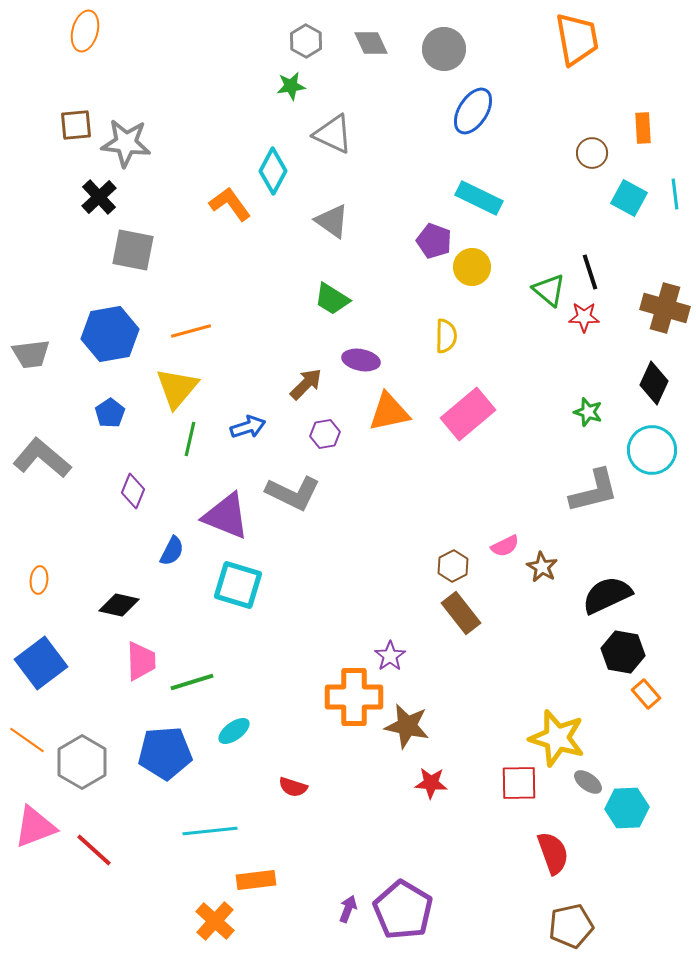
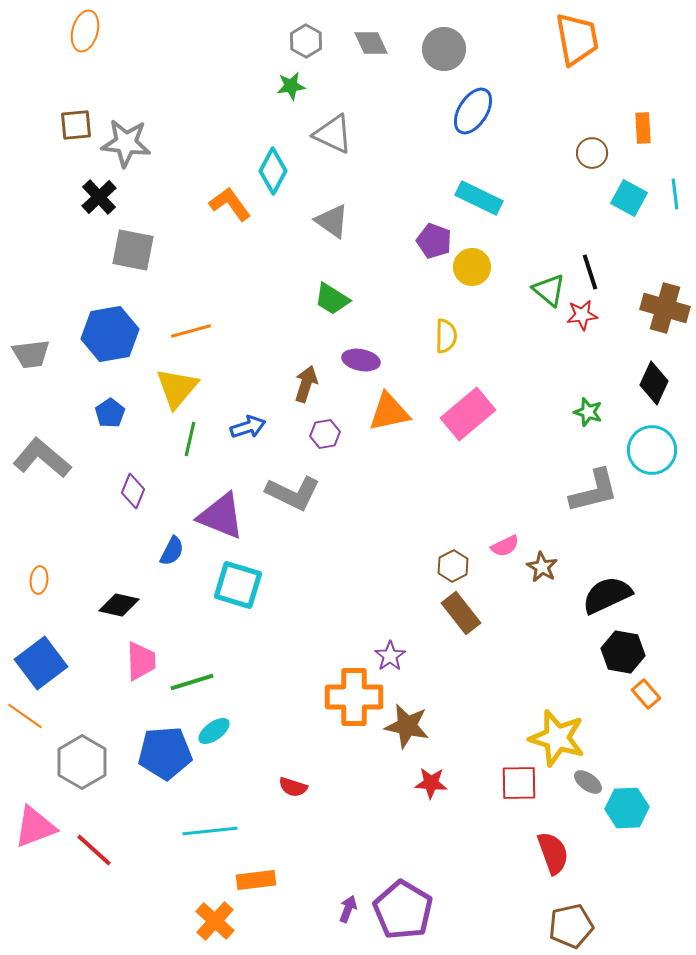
red star at (584, 317): moved 2 px left, 2 px up; rotated 8 degrees counterclockwise
brown arrow at (306, 384): rotated 27 degrees counterclockwise
purple triangle at (226, 516): moved 5 px left
cyan ellipse at (234, 731): moved 20 px left
orange line at (27, 740): moved 2 px left, 24 px up
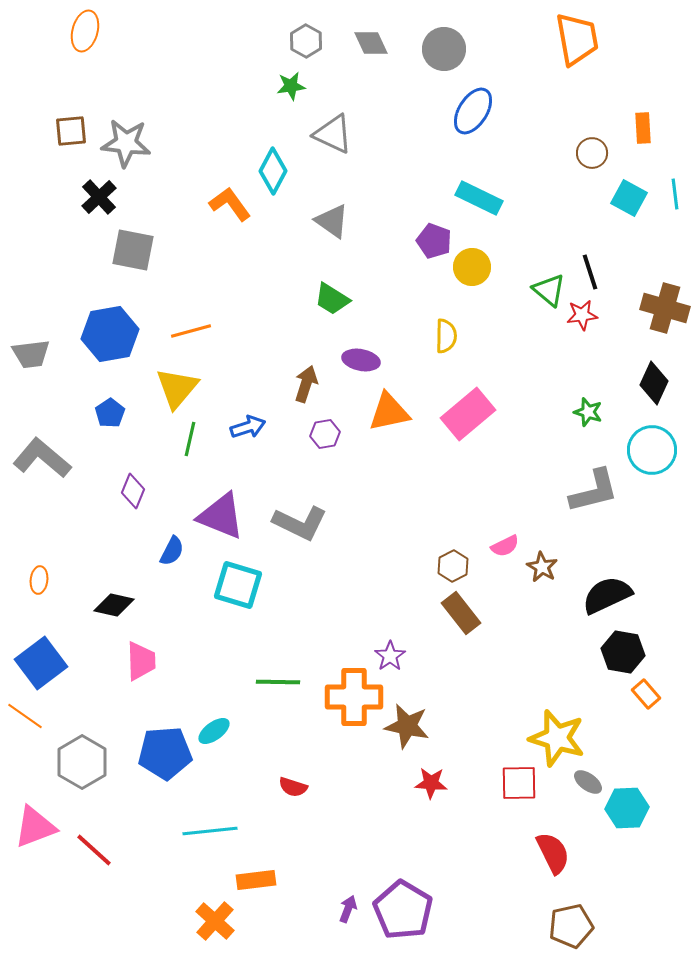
brown square at (76, 125): moved 5 px left, 6 px down
gray L-shape at (293, 493): moved 7 px right, 30 px down
black diamond at (119, 605): moved 5 px left
green line at (192, 682): moved 86 px right; rotated 18 degrees clockwise
red semicircle at (553, 853): rotated 6 degrees counterclockwise
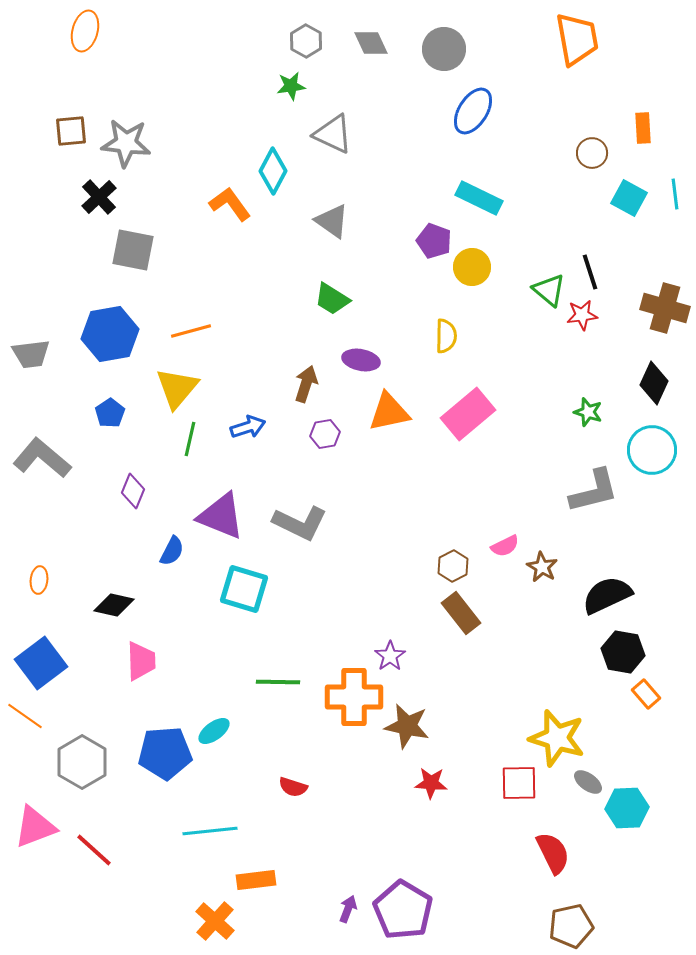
cyan square at (238, 585): moved 6 px right, 4 px down
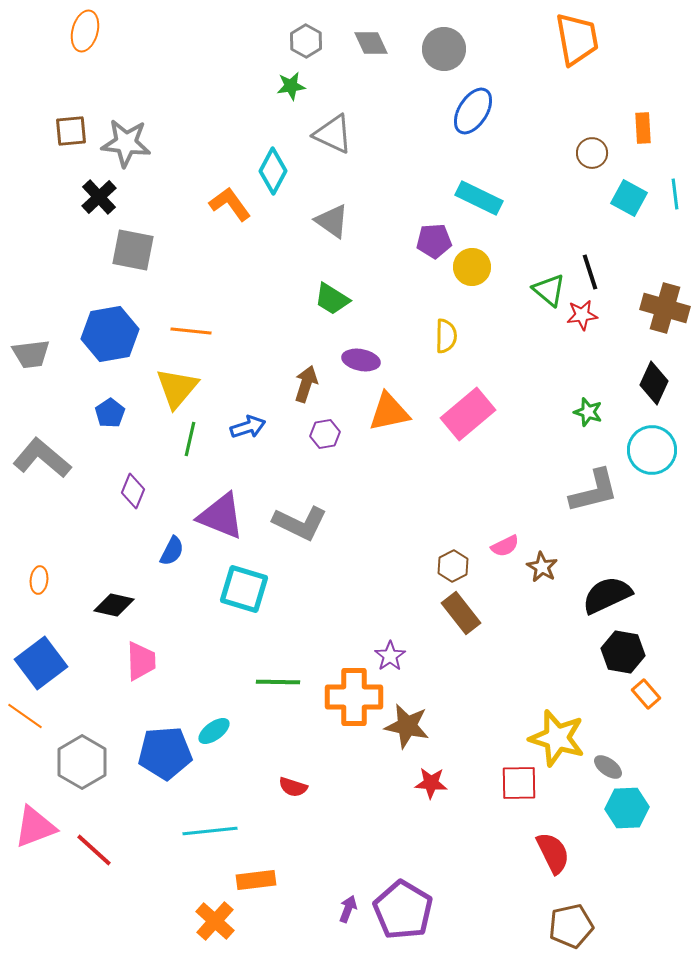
purple pentagon at (434, 241): rotated 24 degrees counterclockwise
orange line at (191, 331): rotated 21 degrees clockwise
gray ellipse at (588, 782): moved 20 px right, 15 px up
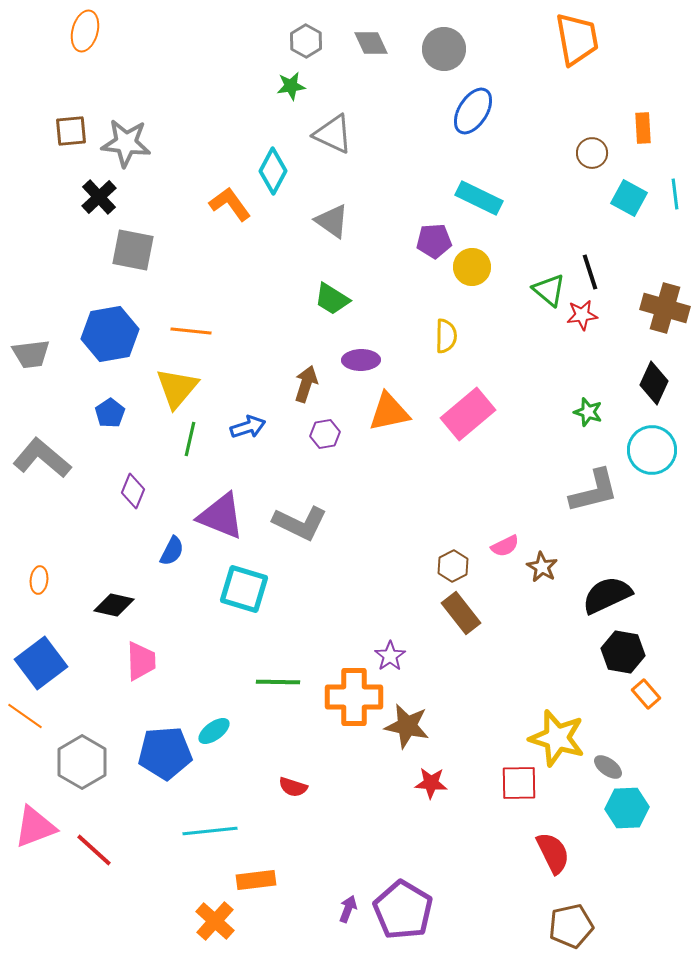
purple ellipse at (361, 360): rotated 12 degrees counterclockwise
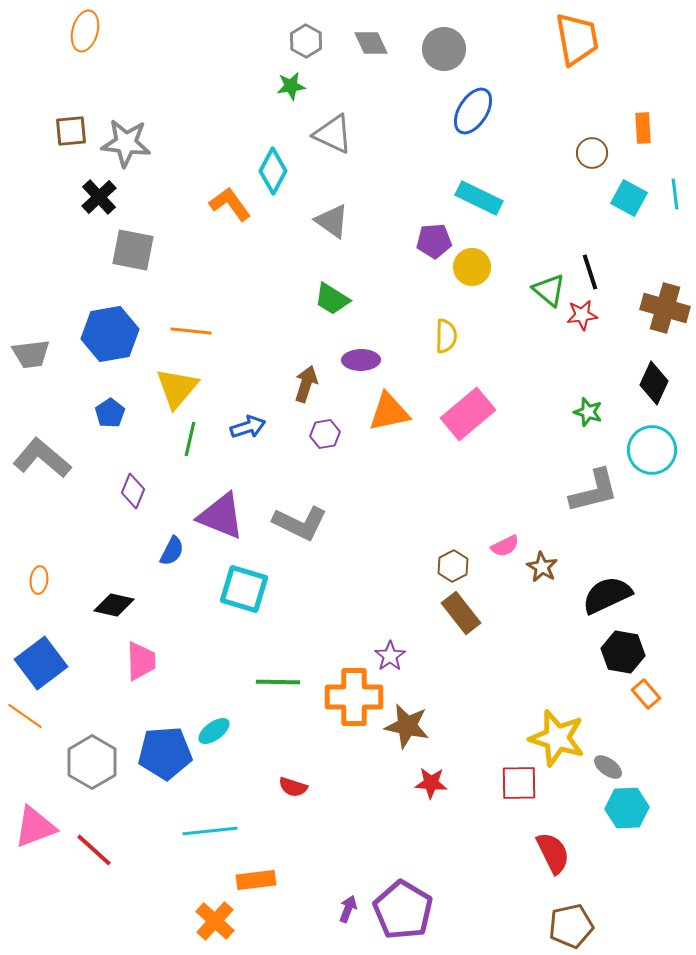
gray hexagon at (82, 762): moved 10 px right
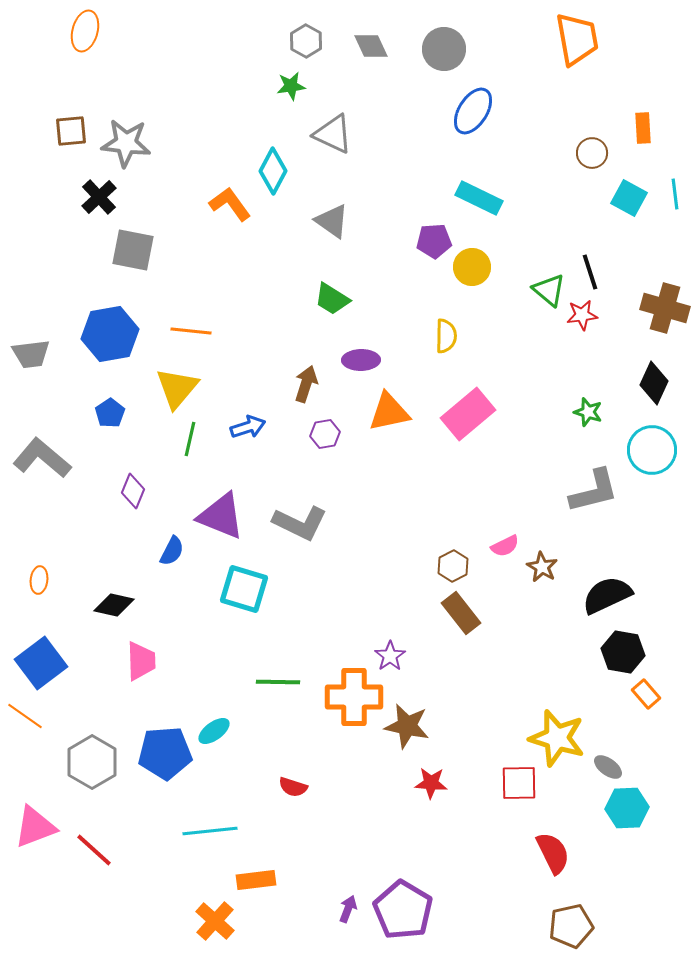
gray diamond at (371, 43): moved 3 px down
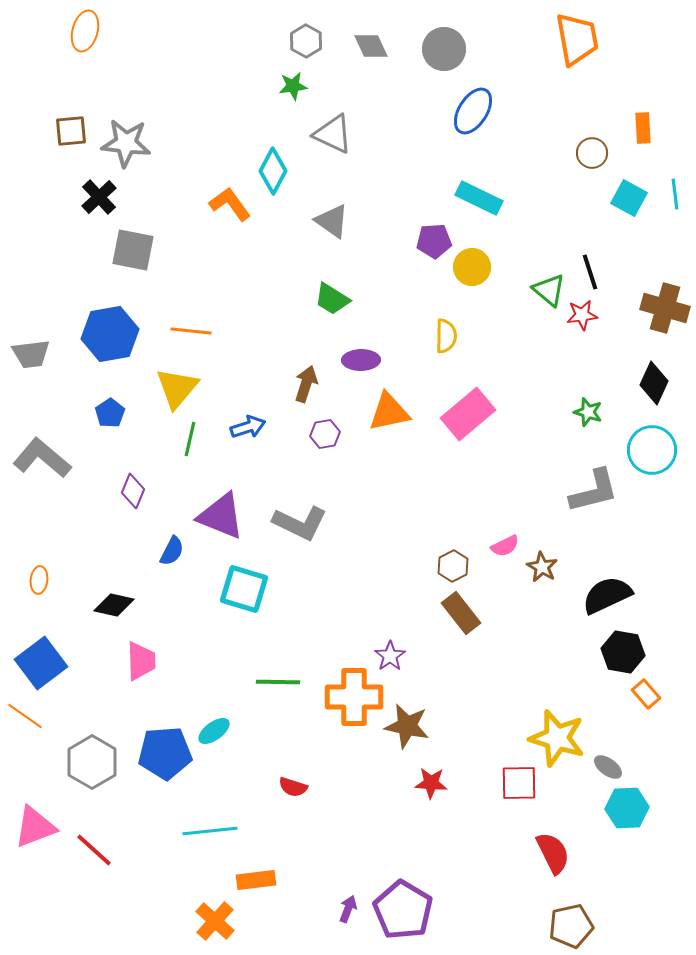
green star at (291, 86): moved 2 px right
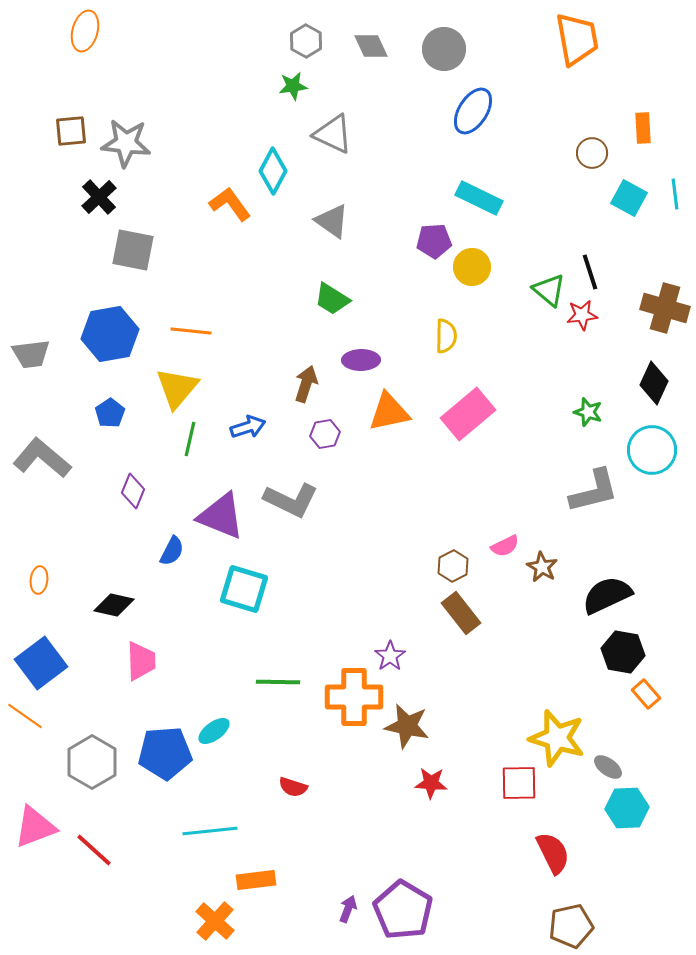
gray L-shape at (300, 523): moved 9 px left, 23 px up
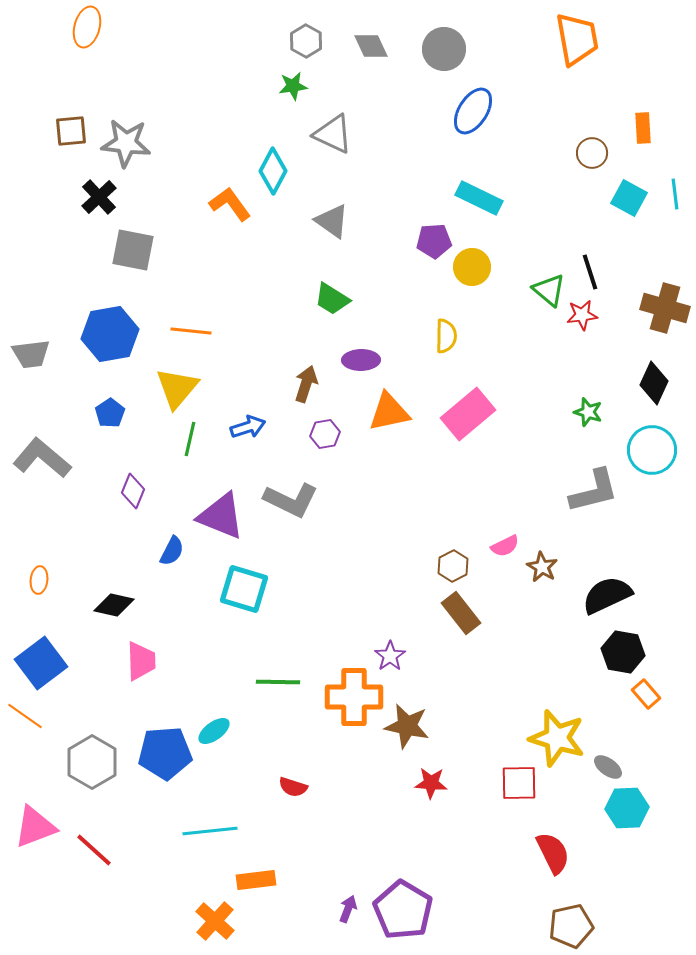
orange ellipse at (85, 31): moved 2 px right, 4 px up
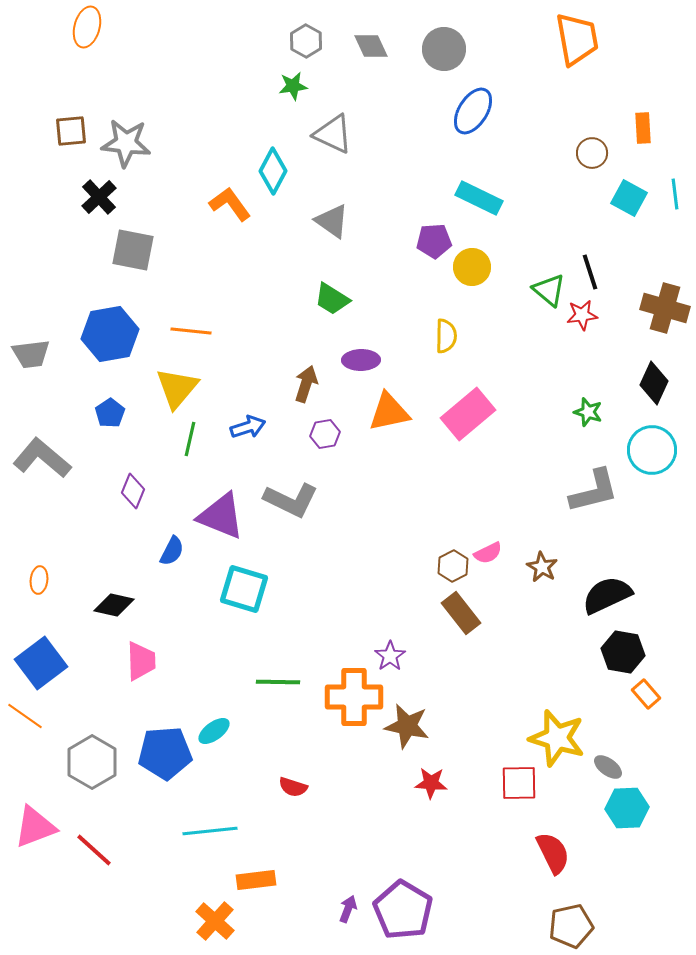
pink semicircle at (505, 546): moved 17 px left, 7 px down
